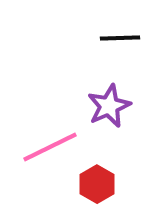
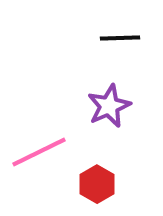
pink line: moved 11 px left, 5 px down
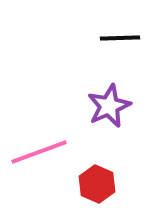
pink line: rotated 6 degrees clockwise
red hexagon: rotated 6 degrees counterclockwise
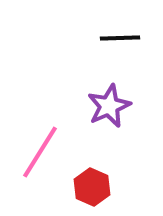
pink line: moved 1 px right; rotated 38 degrees counterclockwise
red hexagon: moved 5 px left, 3 px down
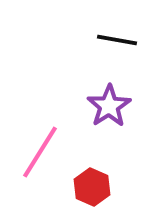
black line: moved 3 px left, 2 px down; rotated 12 degrees clockwise
purple star: rotated 9 degrees counterclockwise
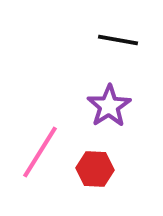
black line: moved 1 px right
red hexagon: moved 3 px right, 18 px up; rotated 21 degrees counterclockwise
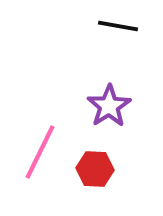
black line: moved 14 px up
pink line: rotated 6 degrees counterclockwise
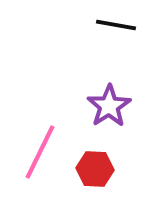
black line: moved 2 px left, 1 px up
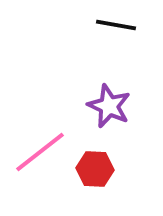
purple star: rotated 15 degrees counterclockwise
pink line: rotated 26 degrees clockwise
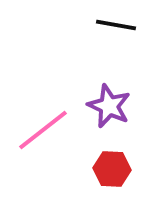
pink line: moved 3 px right, 22 px up
red hexagon: moved 17 px right
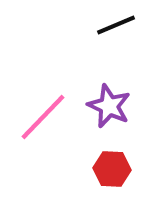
black line: rotated 33 degrees counterclockwise
pink line: moved 13 px up; rotated 8 degrees counterclockwise
